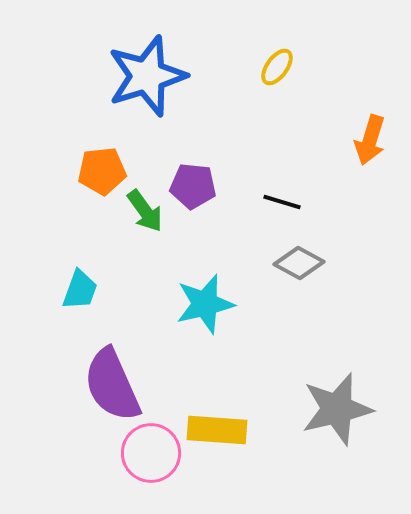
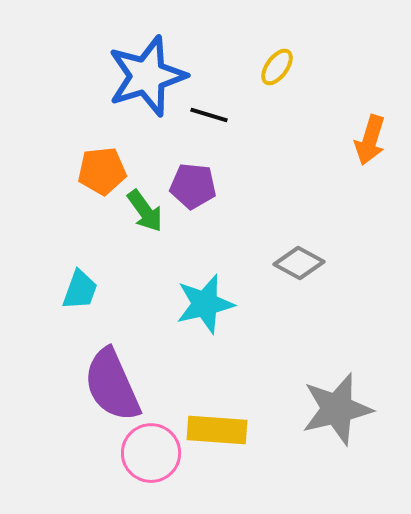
black line: moved 73 px left, 87 px up
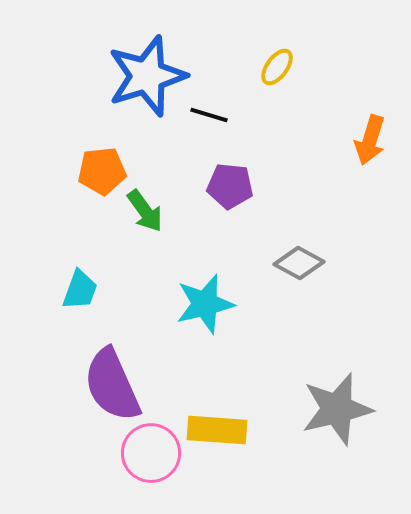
purple pentagon: moved 37 px right
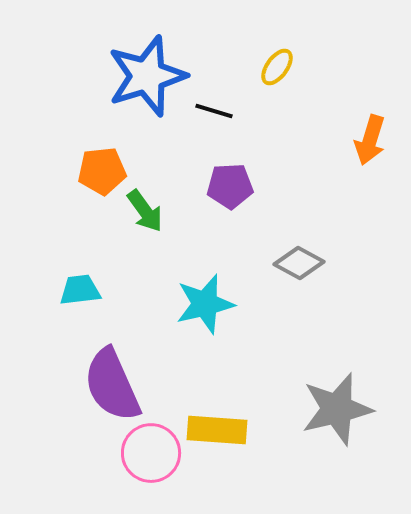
black line: moved 5 px right, 4 px up
purple pentagon: rotated 9 degrees counterclockwise
cyan trapezoid: rotated 117 degrees counterclockwise
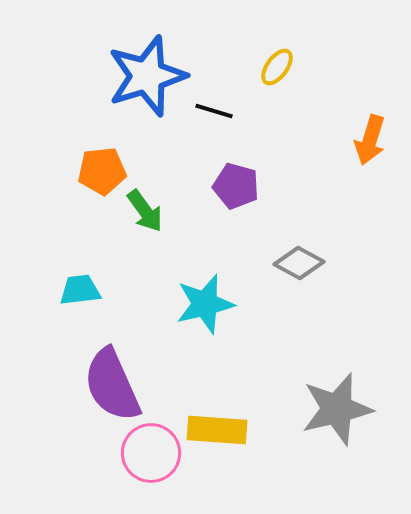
purple pentagon: moved 6 px right; rotated 18 degrees clockwise
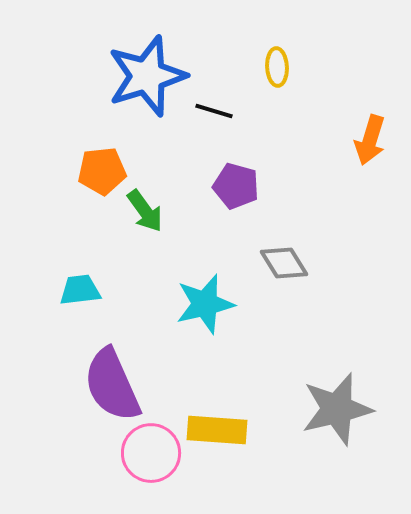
yellow ellipse: rotated 39 degrees counterclockwise
gray diamond: moved 15 px left; rotated 30 degrees clockwise
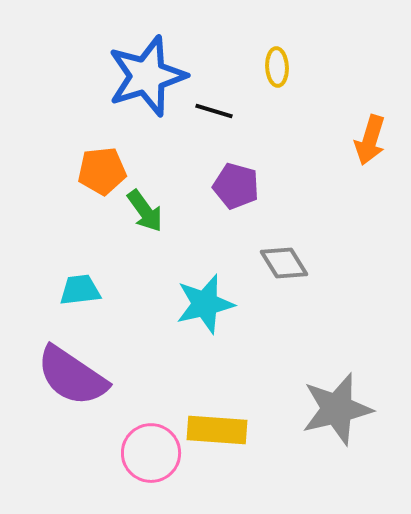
purple semicircle: moved 40 px left, 9 px up; rotated 32 degrees counterclockwise
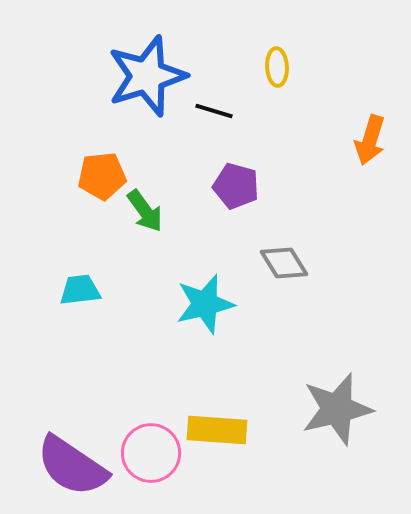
orange pentagon: moved 5 px down
purple semicircle: moved 90 px down
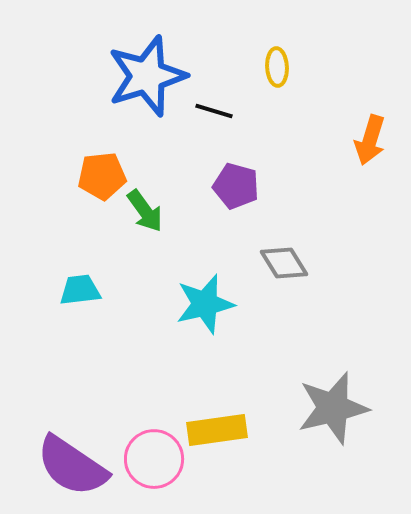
gray star: moved 4 px left, 1 px up
yellow rectangle: rotated 12 degrees counterclockwise
pink circle: moved 3 px right, 6 px down
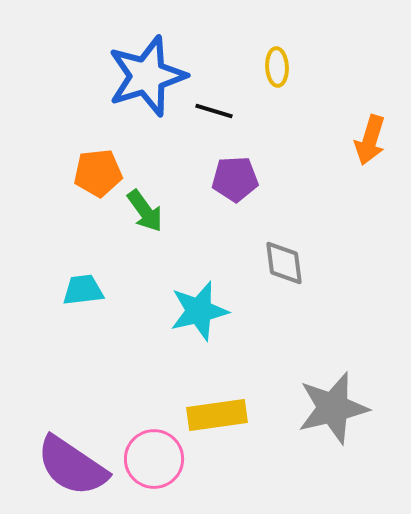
orange pentagon: moved 4 px left, 3 px up
purple pentagon: moved 1 px left, 7 px up; rotated 18 degrees counterclockwise
gray diamond: rotated 24 degrees clockwise
cyan trapezoid: moved 3 px right
cyan star: moved 6 px left, 7 px down
yellow rectangle: moved 15 px up
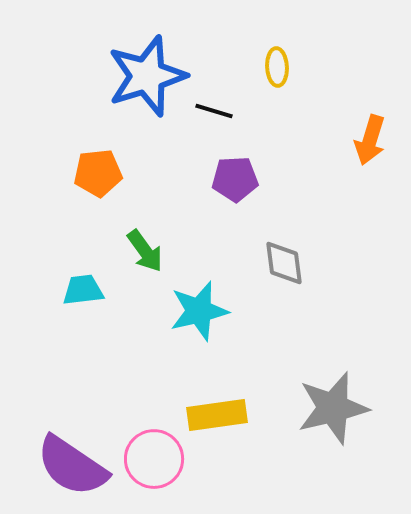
green arrow: moved 40 px down
